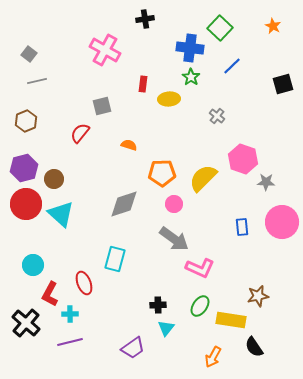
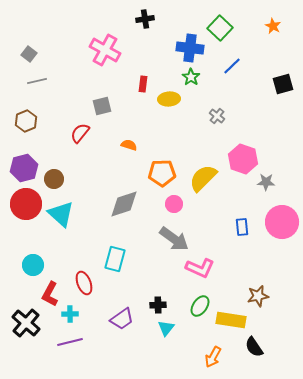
purple trapezoid at (133, 348): moved 11 px left, 29 px up
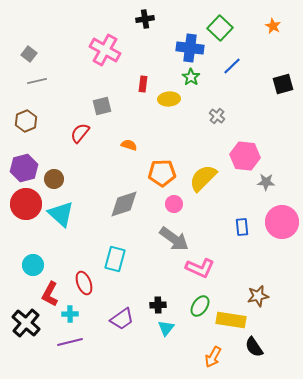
pink hexagon at (243, 159): moved 2 px right, 3 px up; rotated 12 degrees counterclockwise
